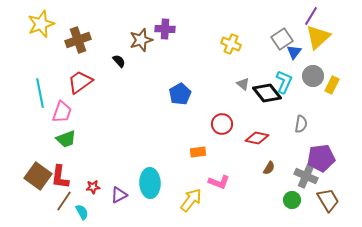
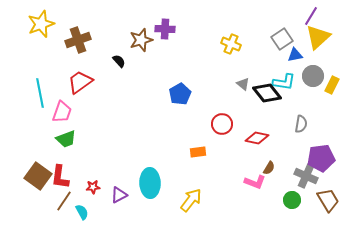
blue triangle: moved 1 px right, 3 px down; rotated 42 degrees clockwise
cyan L-shape: rotated 75 degrees clockwise
pink L-shape: moved 36 px right
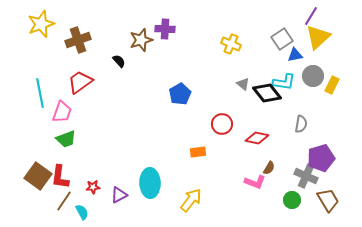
purple pentagon: rotated 8 degrees counterclockwise
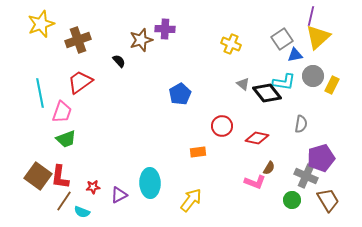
purple line: rotated 18 degrees counterclockwise
red circle: moved 2 px down
cyan semicircle: rotated 140 degrees clockwise
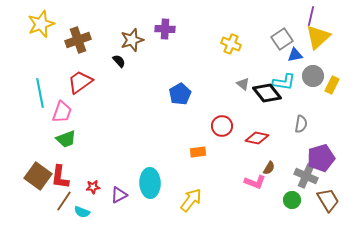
brown star: moved 9 px left
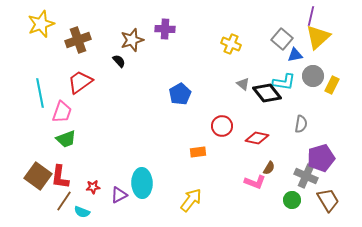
gray square: rotated 15 degrees counterclockwise
cyan ellipse: moved 8 px left
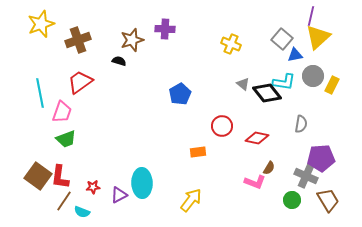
black semicircle: rotated 32 degrees counterclockwise
purple pentagon: rotated 12 degrees clockwise
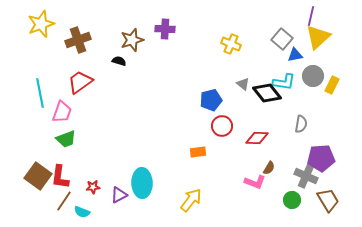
blue pentagon: moved 31 px right, 6 px down; rotated 15 degrees clockwise
red diamond: rotated 10 degrees counterclockwise
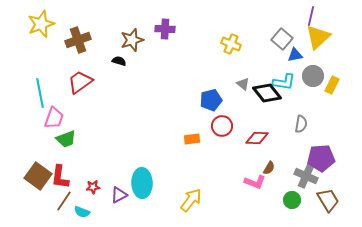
pink trapezoid: moved 8 px left, 6 px down
orange rectangle: moved 6 px left, 13 px up
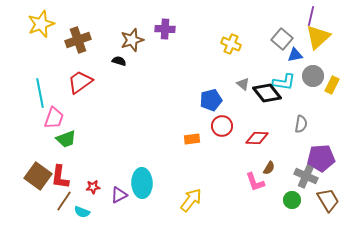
pink L-shape: rotated 50 degrees clockwise
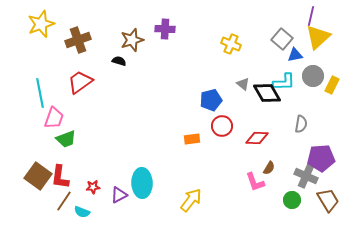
cyan L-shape: rotated 10 degrees counterclockwise
black diamond: rotated 8 degrees clockwise
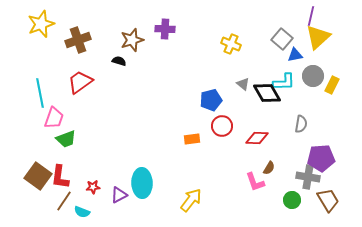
gray cross: moved 2 px right, 1 px down; rotated 15 degrees counterclockwise
